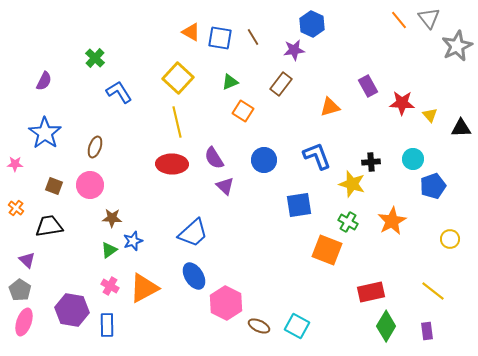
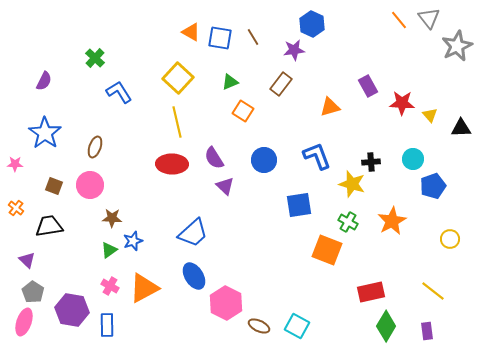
gray pentagon at (20, 290): moved 13 px right, 2 px down
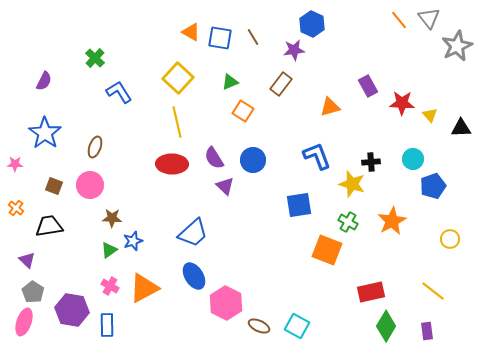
blue circle at (264, 160): moved 11 px left
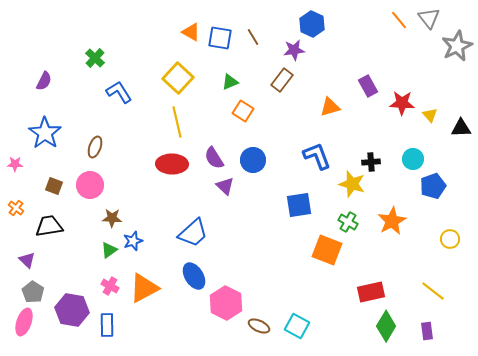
brown rectangle at (281, 84): moved 1 px right, 4 px up
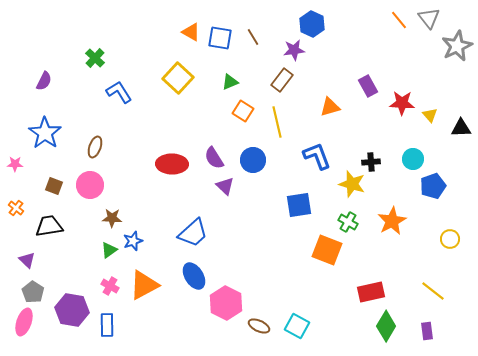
yellow line at (177, 122): moved 100 px right
orange triangle at (144, 288): moved 3 px up
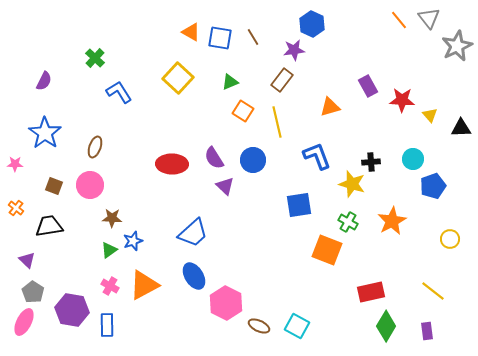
red star at (402, 103): moved 3 px up
pink ellipse at (24, 322): rotated 8 degrees clockwise
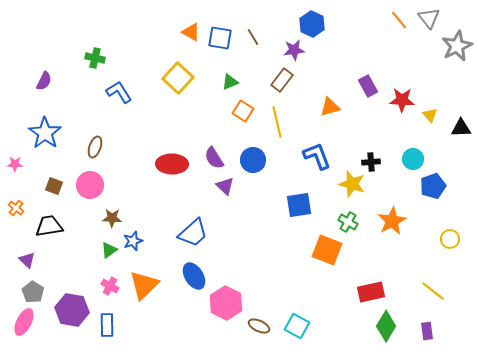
green cross at (95, 58): rotated 30 degrees counterclockwise
orange triangle at (144, 285): rotated 16 degrees counterclockwise
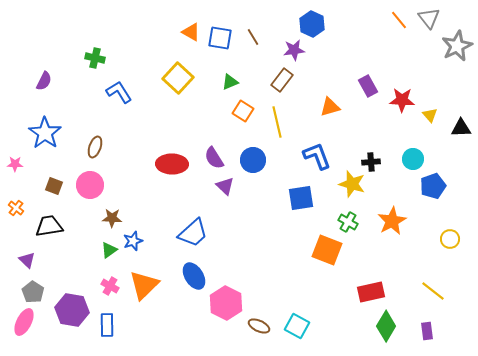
blue square at (299, 205): moved 2 px right, 7 px up
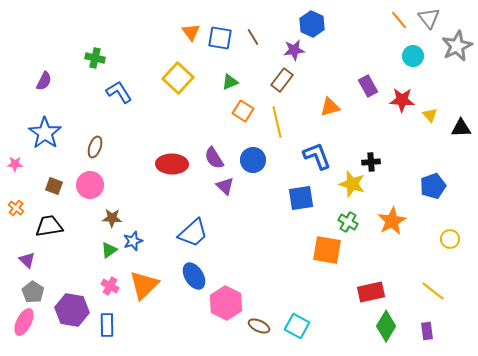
orange triangle at (191, 32): rotated 24 degrees clockwise
cyan circle at (413, 159): moved 103 px up
orange square at (327, 250): rotated 12 degrees counterclockwise
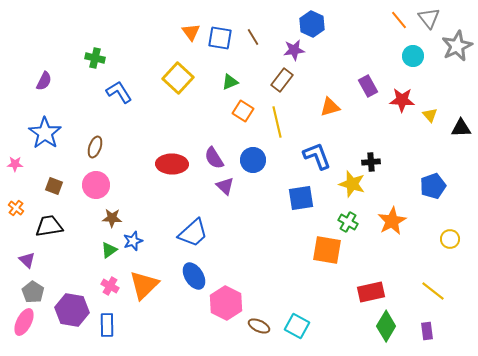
pink circle at (90, 185): moved 6 px right
